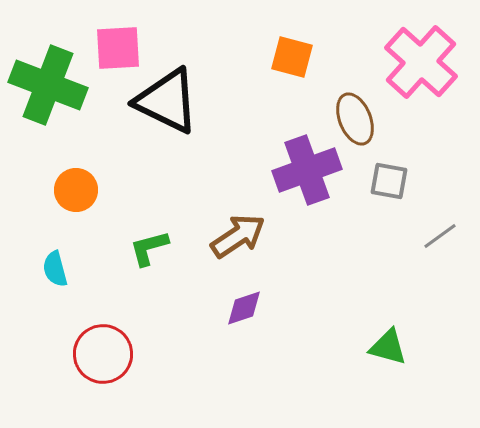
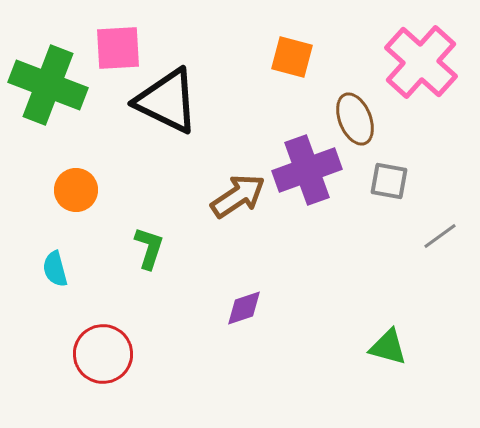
brown arrow: moved 40 px up
green L-shape: rotated 123 degrees clockwise
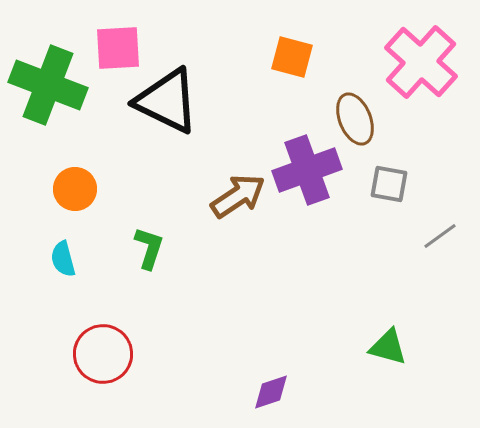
gray square: moved 3 px down
orange circle: moved 1 px left, 1 px up
cyan semicircle: moved 8 px right, 10 px up
purple diamond: moved 27 px right, 84 px down
